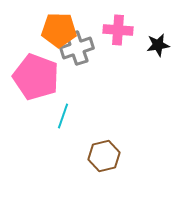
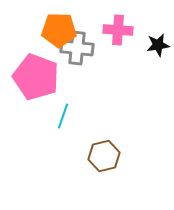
gray cross: rotated 24 degrees clockwise
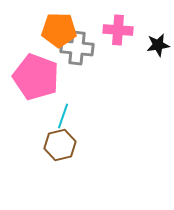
brown hexagon: moved 44 px left, 11 px up
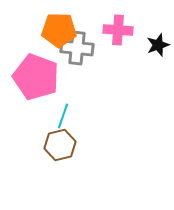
black star: rotated 10 degrees counterclockwise
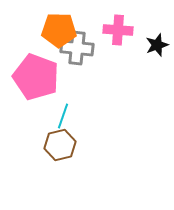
black star: moved 1 px left
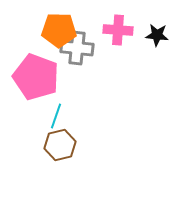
black star: moved 10 px up; rotated 25 degrees clockwise
cyan line: moved 7 px left
